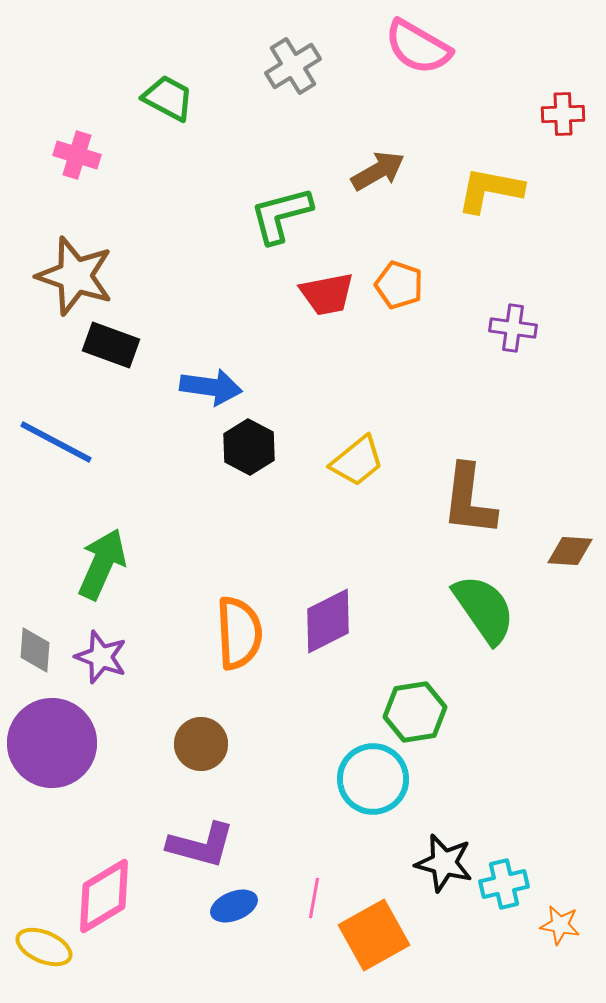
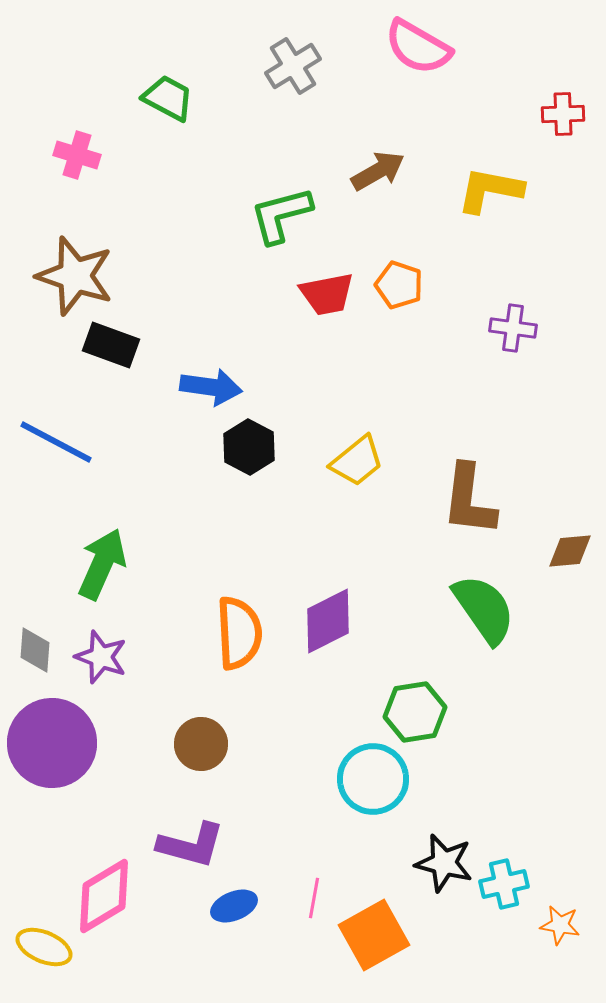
brown diamond: rotated 9 degrees counterclockwise
purple L-shape: moved 10 px left
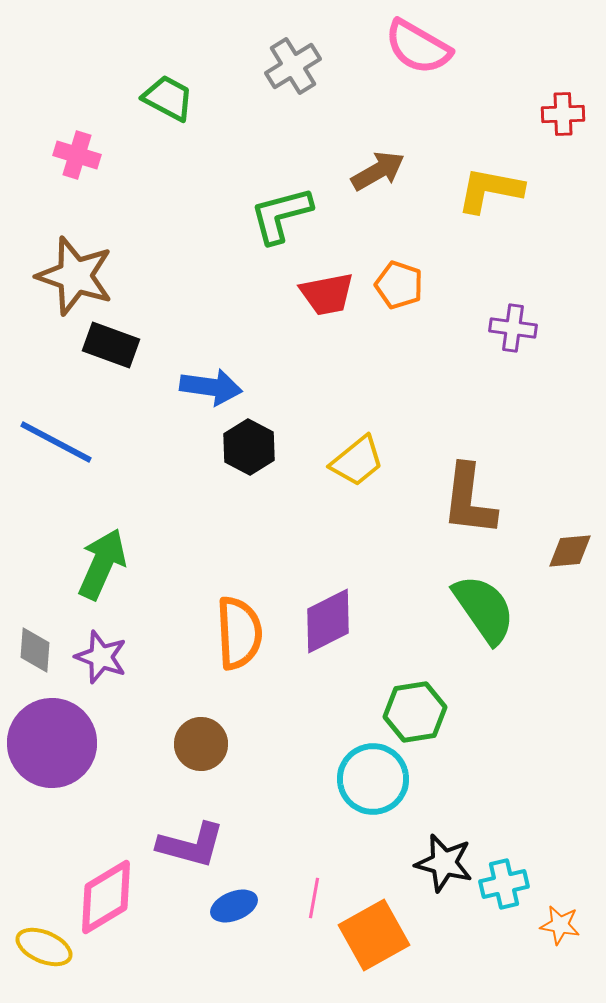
pink diamond: moved 2 px right, 1 px down
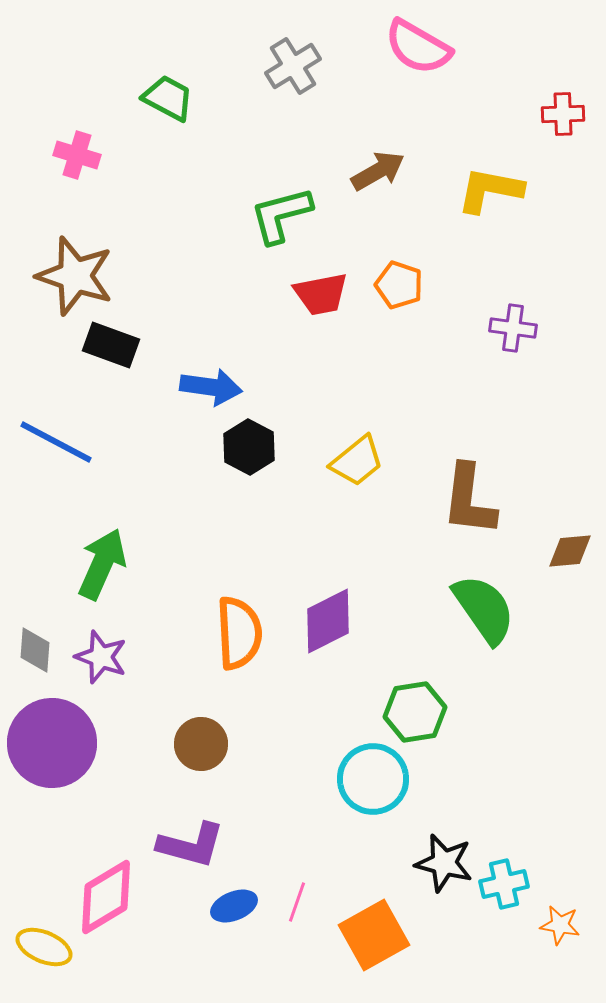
red trapezoid: moved 6 px left
pink line: moved 17 px left, 4 px down; rotated 9 degrees clockwise
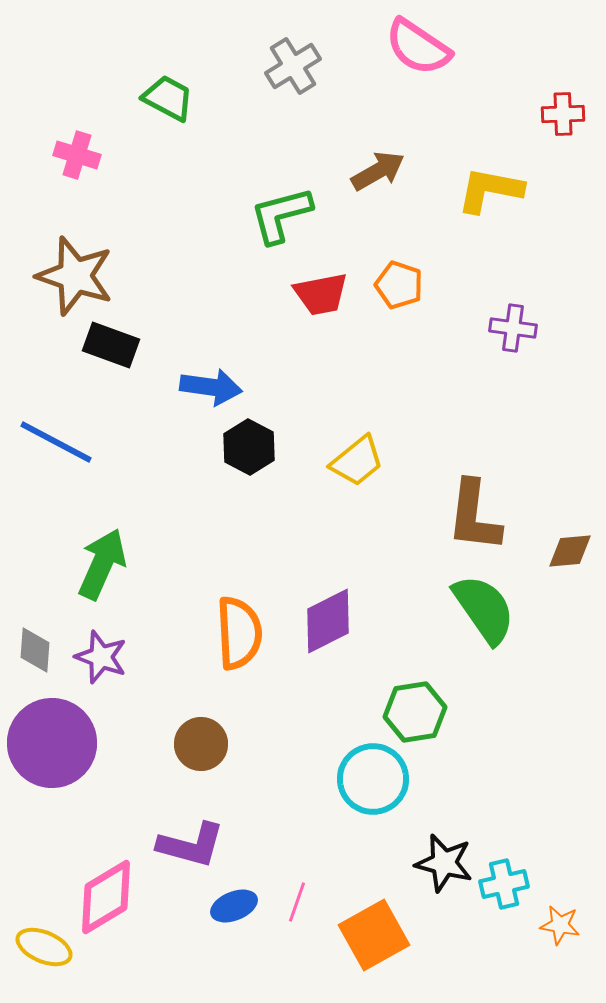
pink semicircle: rotated 4 degrees clockwise
brown L-shape: moved 5 px right, 16 px down
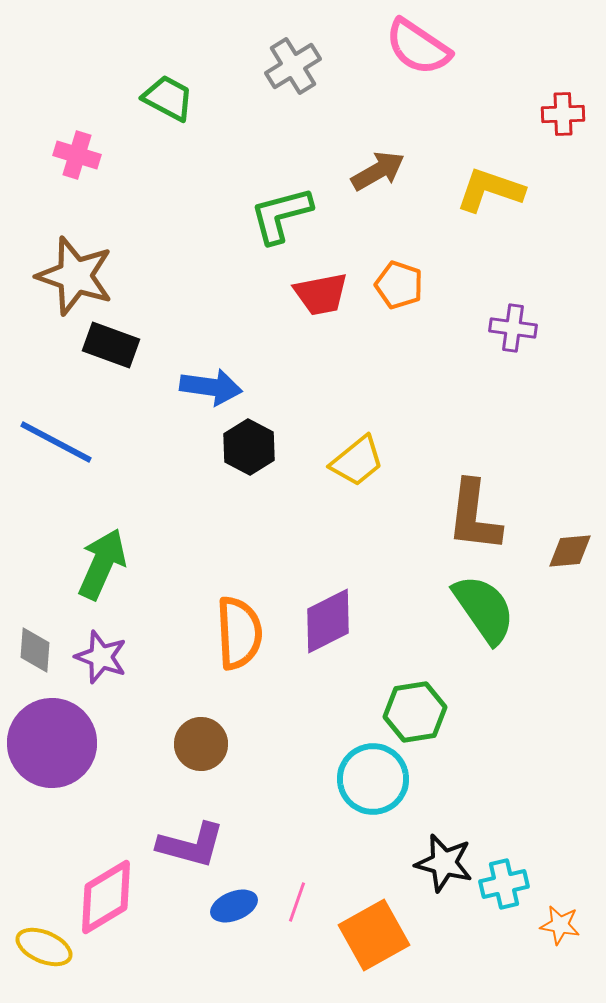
yellow L-shape: rotated 8 degrees clockwise
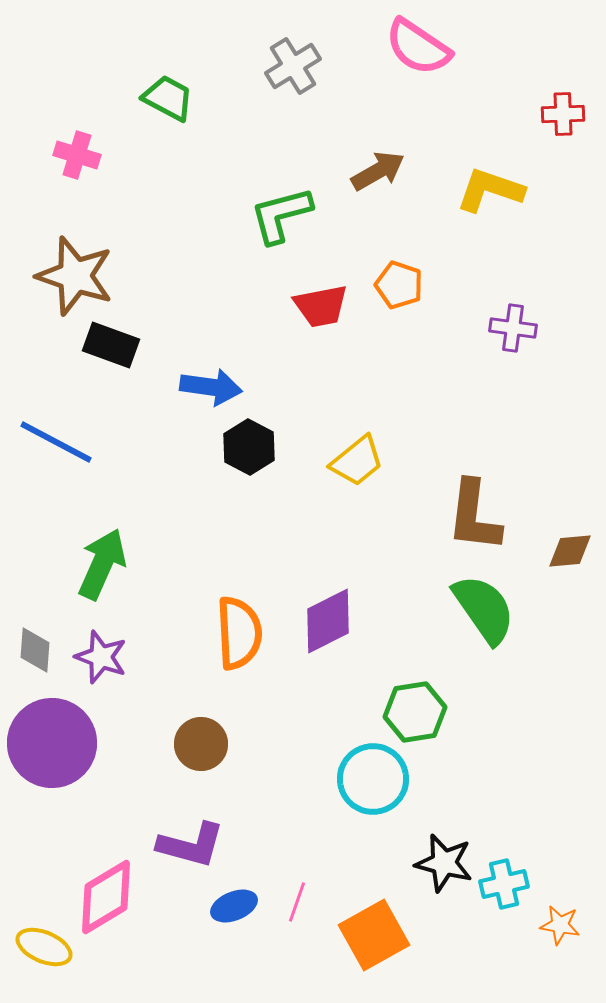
red trapezoid: moved 12 px down
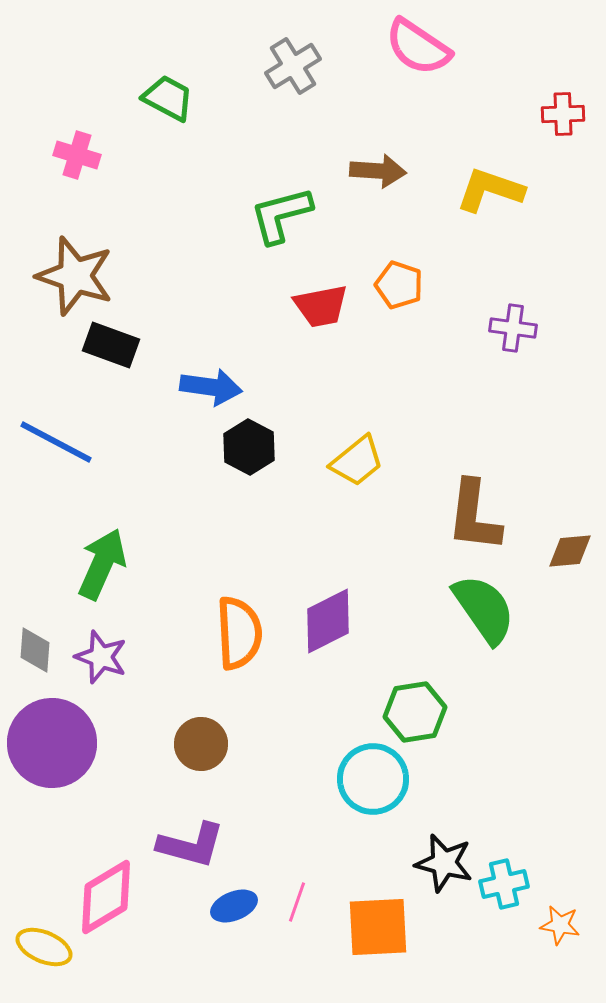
brown arrow: rotated 34 degrees clockwise
orange square: moved 4 px right, 8 px up; rotated 26 degrees clockwise
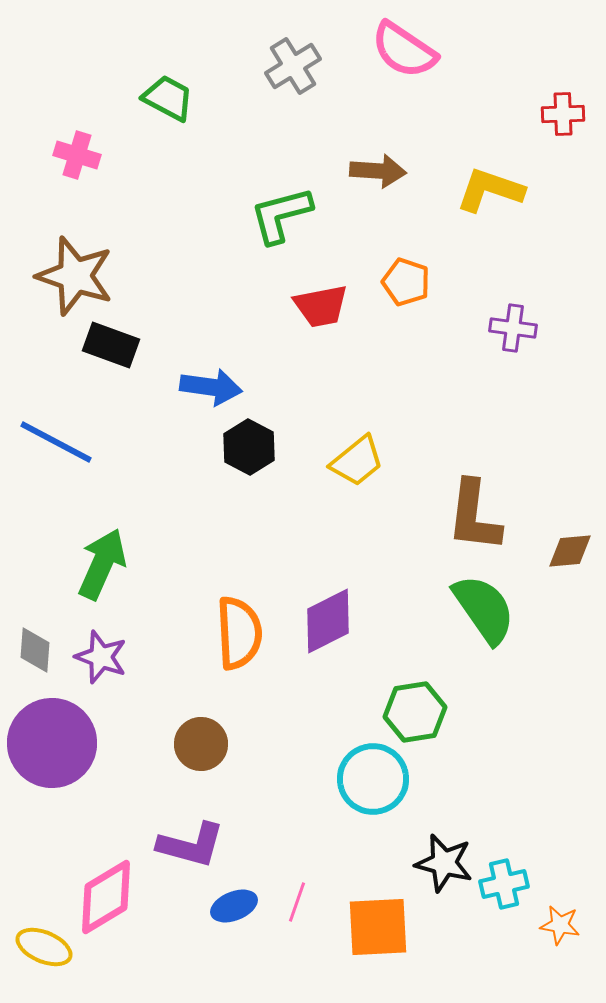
pink semicircle: moved 14 px left, 3 px down
orange pentagon: moved 7 px right, 3 px up
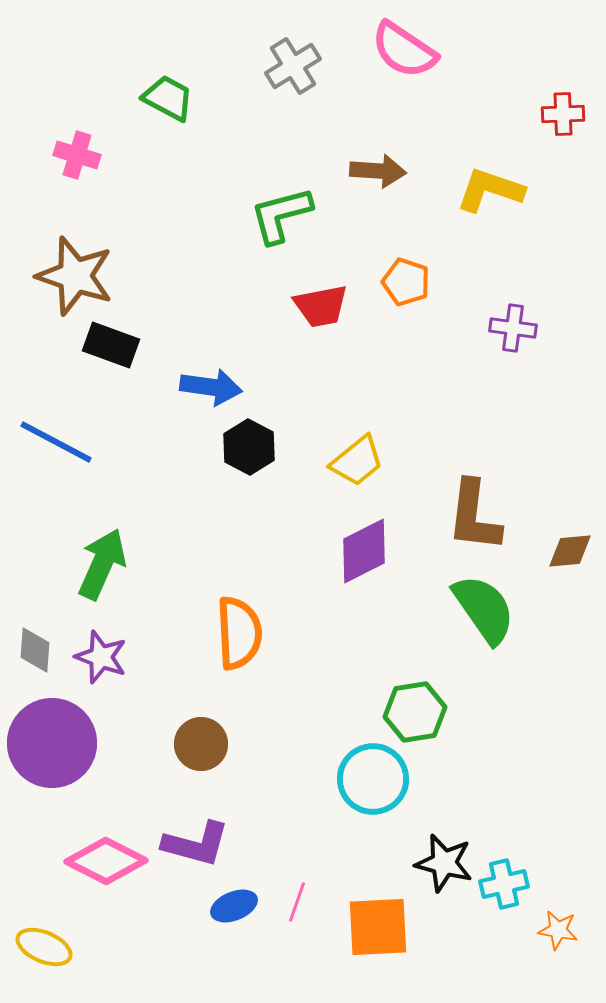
purple diamond: moved 36 px right, 70 px up
purple L-shape: moved 5 px right, 1 px up
pink diamond: moved 36 px up; rotated 58 degrees clockwise
orange star: moved 2 px left, 5 px down
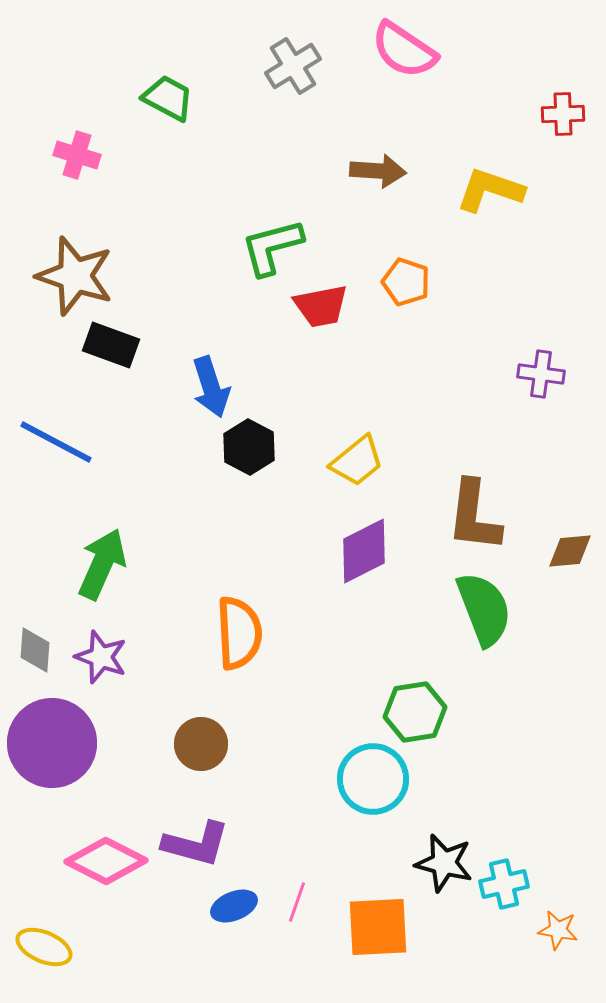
green L-shape: moved 9 px left, 32 px down
purple cross: moved 28 px right, 46 px down
blue arrow: rotated 64 degrees clockwise
green semicircle: rotated 14 degrees clockwise
